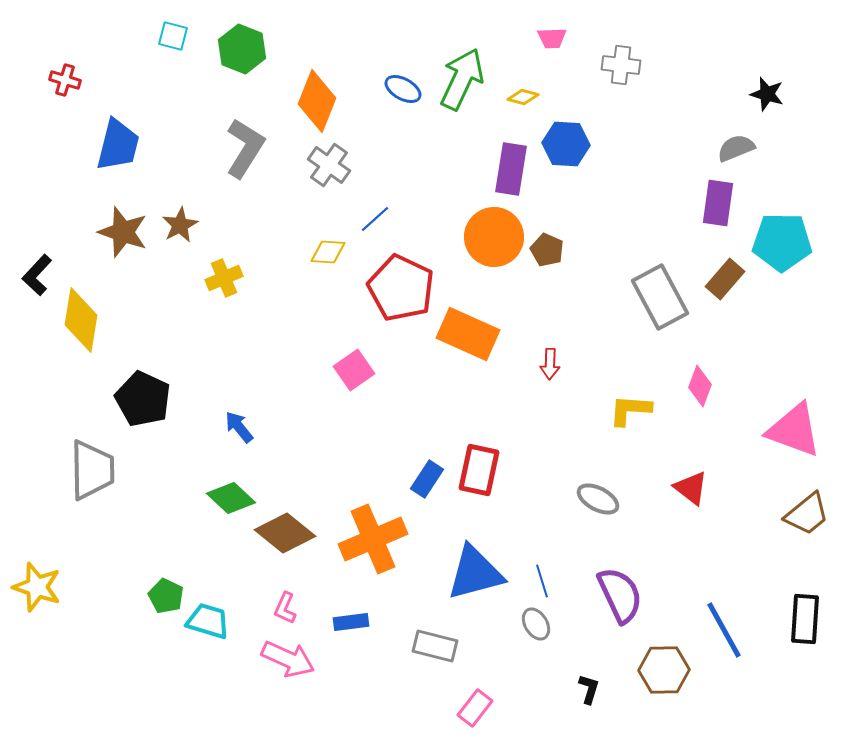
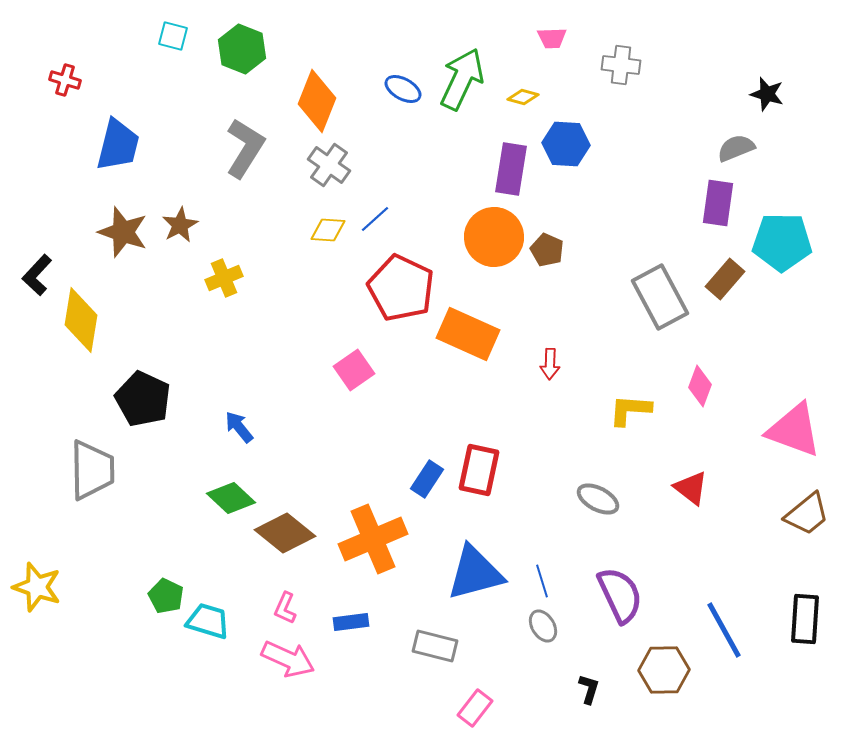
yellow diamond at (328, 252): moved 22 px up
gray ellipse at (536, 624): moved 7 px right, 2 px down
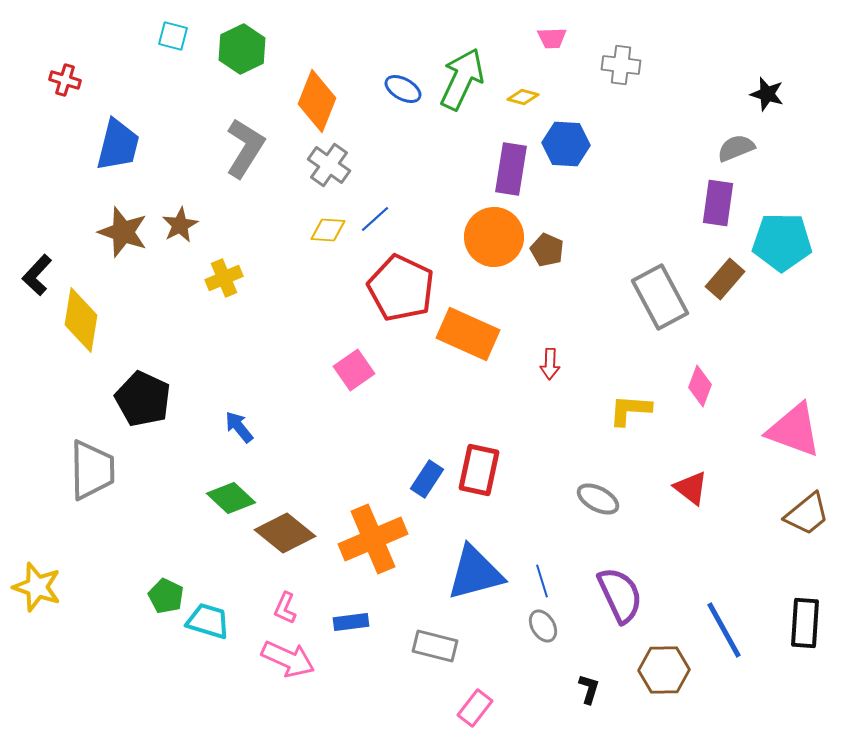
green hexagon at (242, 49): rotated 12 degrees clockwise
black rectangle at (805, 619): moved 4 px down
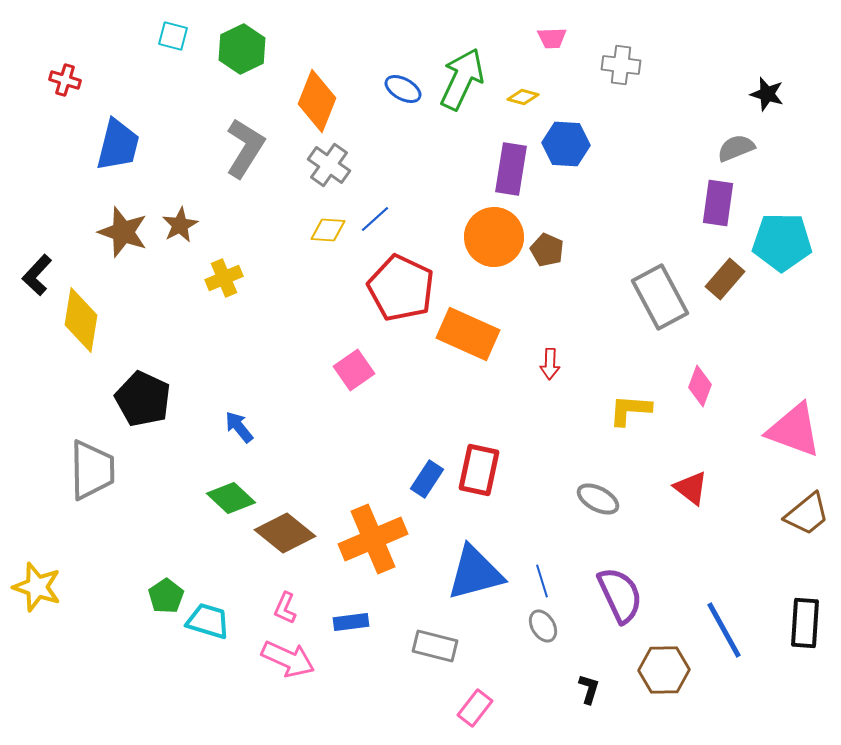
green pentagon at (166, 596): rotated 12 degrees clockwise
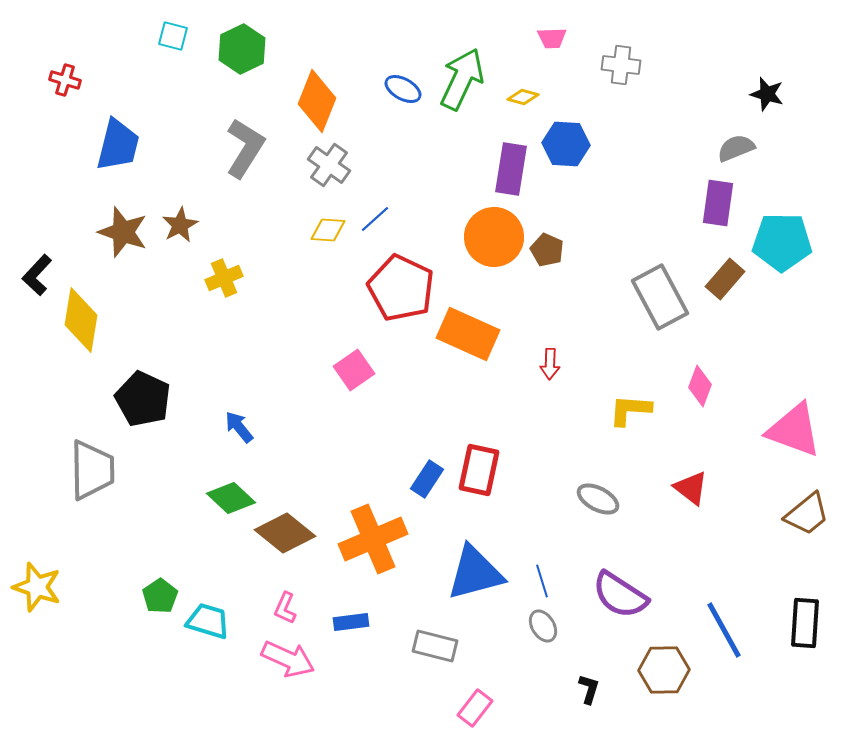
purple semicircle at (620, 595): rotated 148 degrees clockwise
green pentagon at (166, 596): moved 6 px left
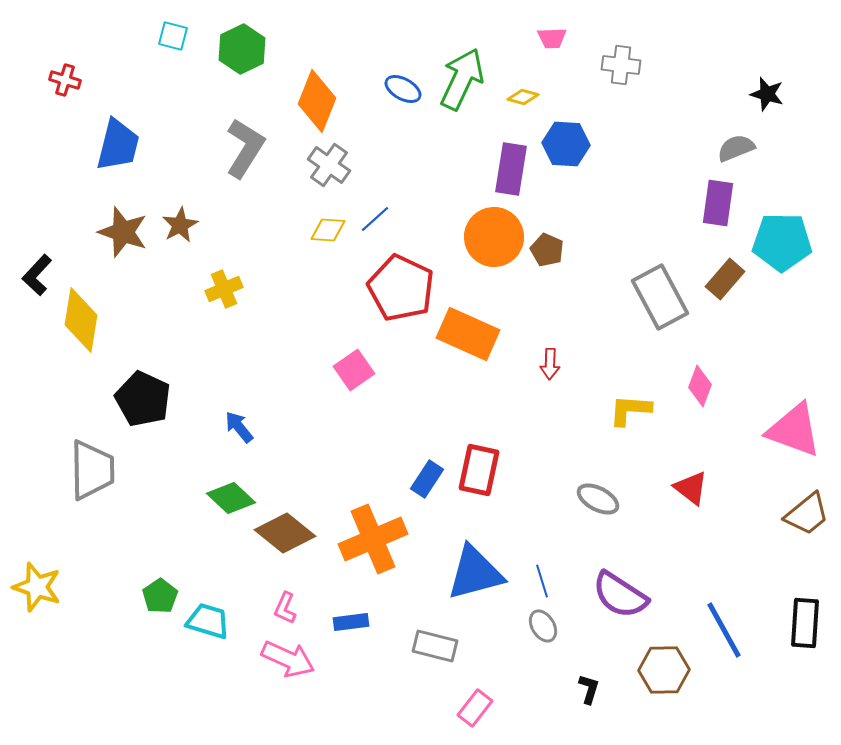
yellow cross at (224, 278): moved 11 px down
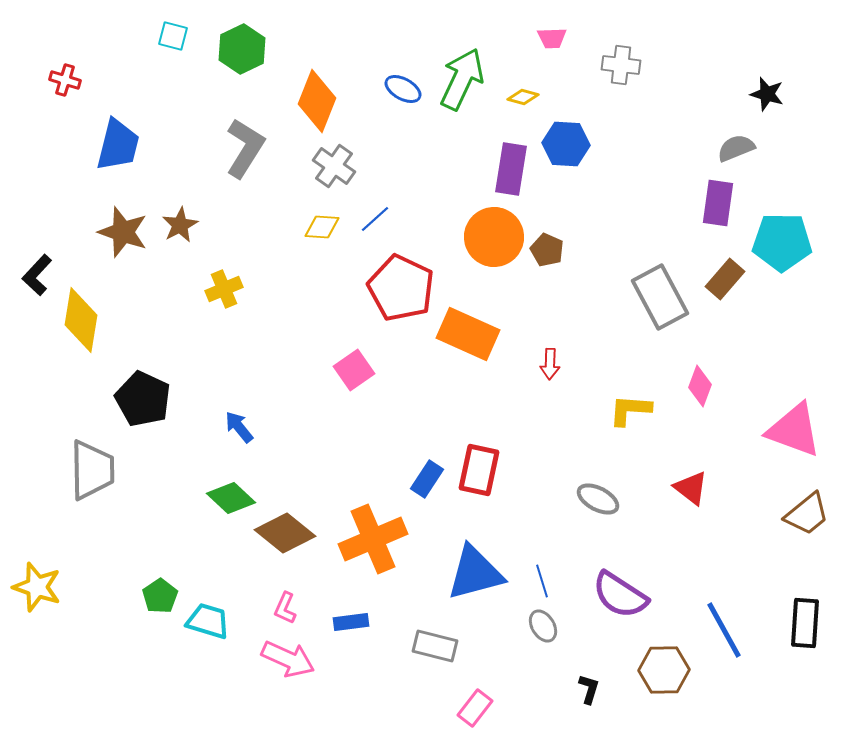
gray cross at (329, 165): moved 5 px right, 1 px down
yellow diamond at (328, 230): moved 6 px left, 3 px up
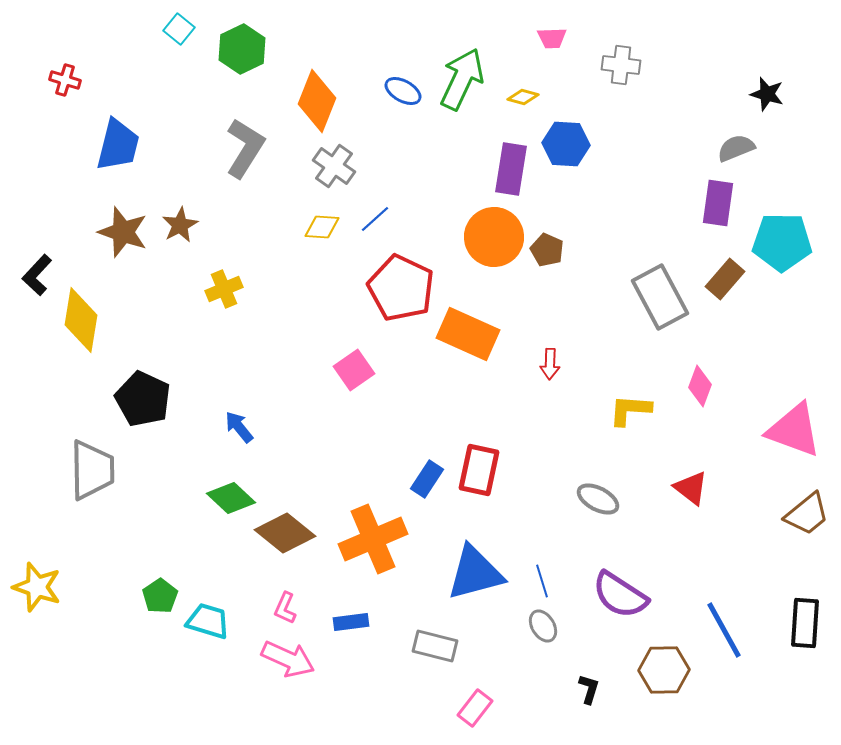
cyan square at (173, 36): moved 6 px right, 7 px up; rotated 24 degrees clockwise
blue ellipse at (403, 89): moved 2 px down
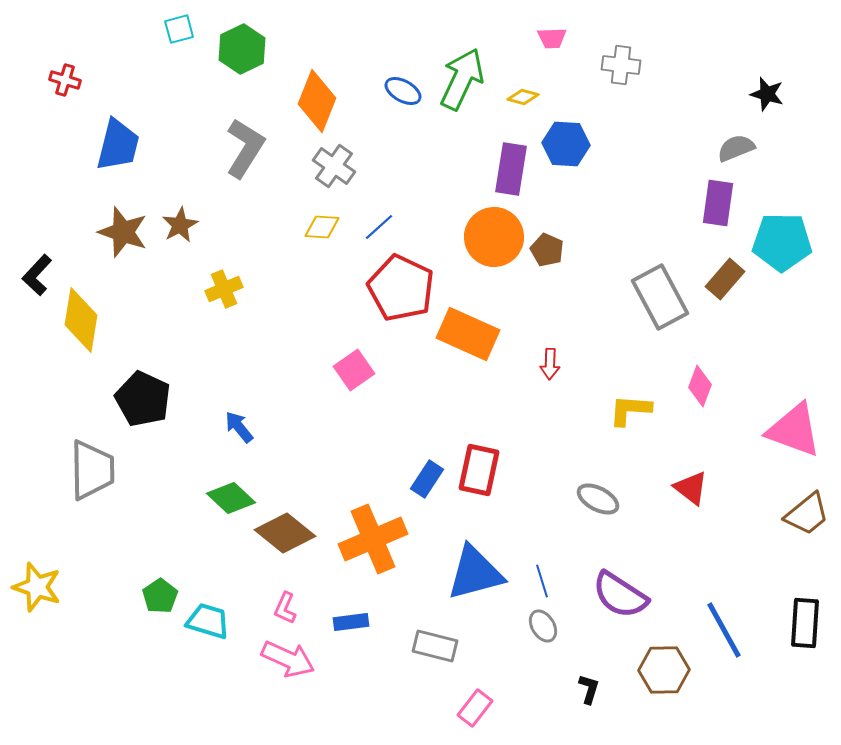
cyan square at (179, 29): rotated 36 degrees clockwise
blue line at (375, 219): moved 4 px right, 8 px down
